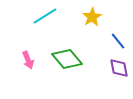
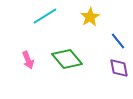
yellow star: moved 2 px left
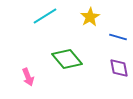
blue line: moved 4 px up; rotated 36 degrees counterclockwise
pink arrow: moved 17 px down
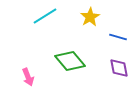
green diamond: moved 3 px right, 2 px down
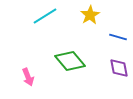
yellow star: moved 2 px up
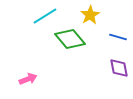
green diamond: moved 22 px up
pink arrow: moved 2 px down; rotated 90 degrees counterclockwise
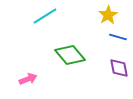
yellow star: moved 18 px right
green diamond: moved 16 px down
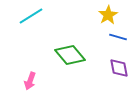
cyan line: moved 14 px left
pink arrow: moved 2 px right, 2 px down; rotated 132 degrees clockwise
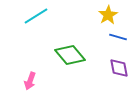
cyan line: moved 5 px right
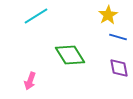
green diamond: rotated 8 degrees clockwise
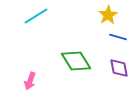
green diamond: moved 6 px right, 6 px down
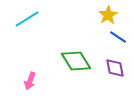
cyan line: moved 9 px left, 3 px down
blue line: rotated 18 degrees clockwise
purple diamond: moved 4 px left
